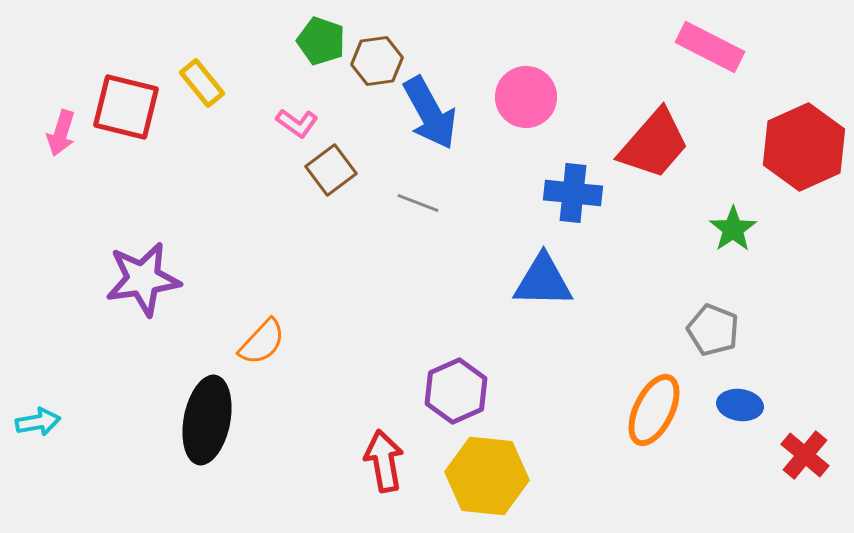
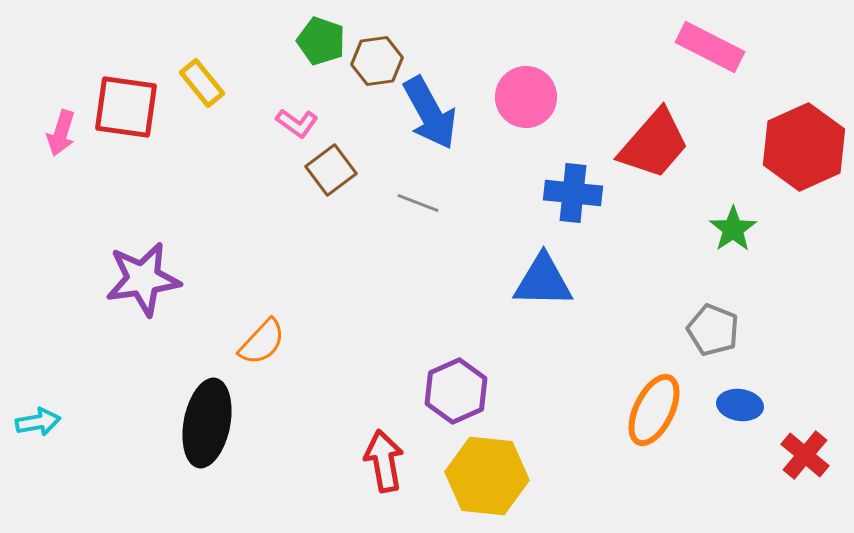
red square: rotated 6 degrees counterclockwise
black ellipse: moved 3 px down
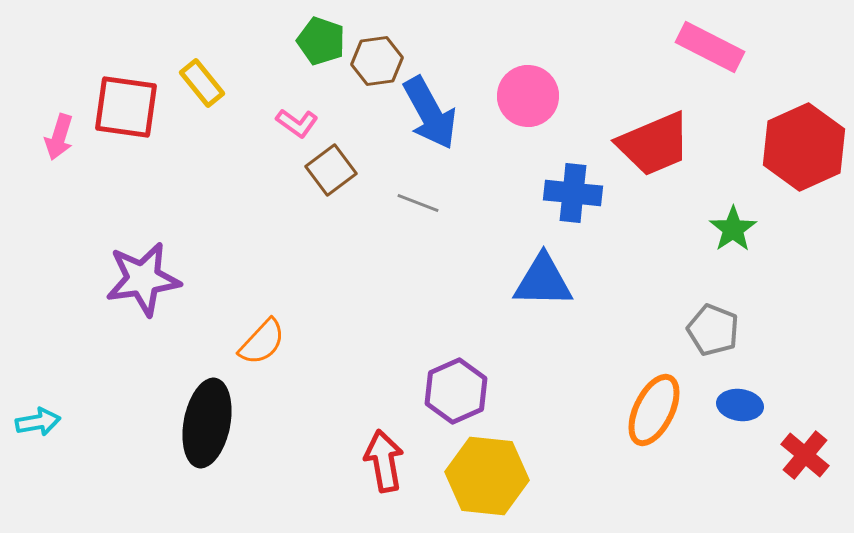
pink circle: moved 2 px right, 1 px up
pink arrow: moved 2 px left, 4 px down
red trapezoid: rotated 26 degrees clockwise
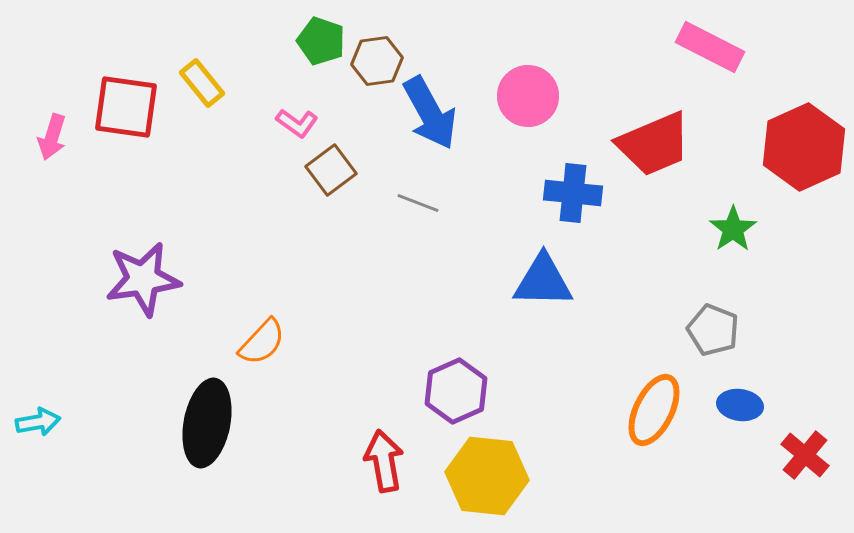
pink arrow: moved 7 px left
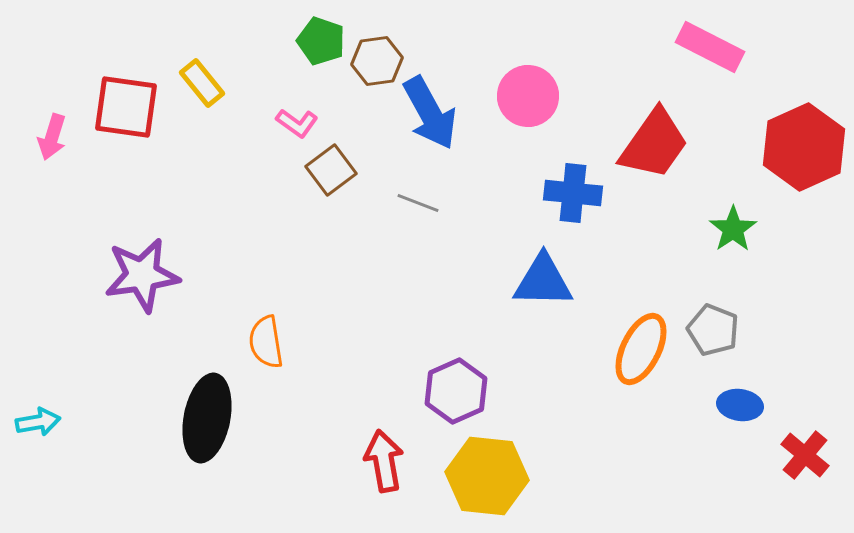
red trapezoid: rotated 32 degrees counterclockwise
purple star: moved 1 px left, 4 px up
orange semicircle: moved 4 px right; rotated 128 degrees clockwise
orange ellipse: moved 13 px left, 61 px up
black ellipse: moved 5 px up
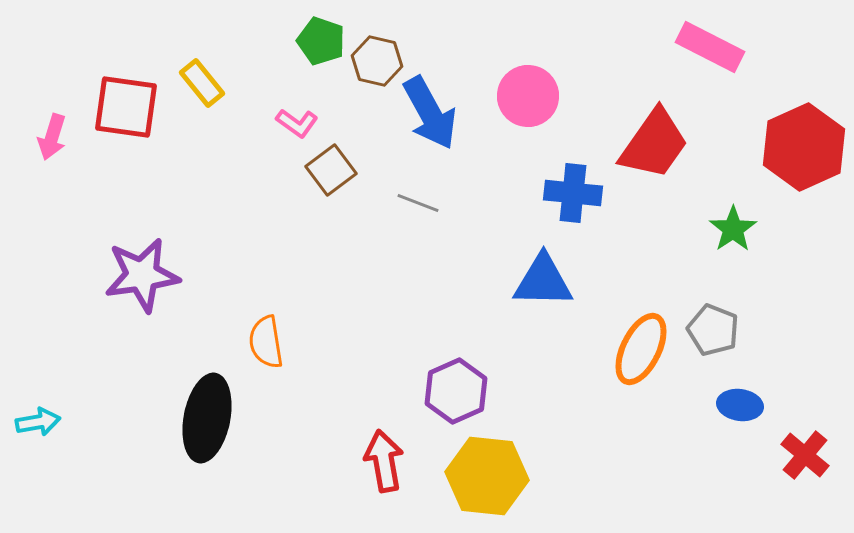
brown hexagon: rotated 21 degrees clockwise
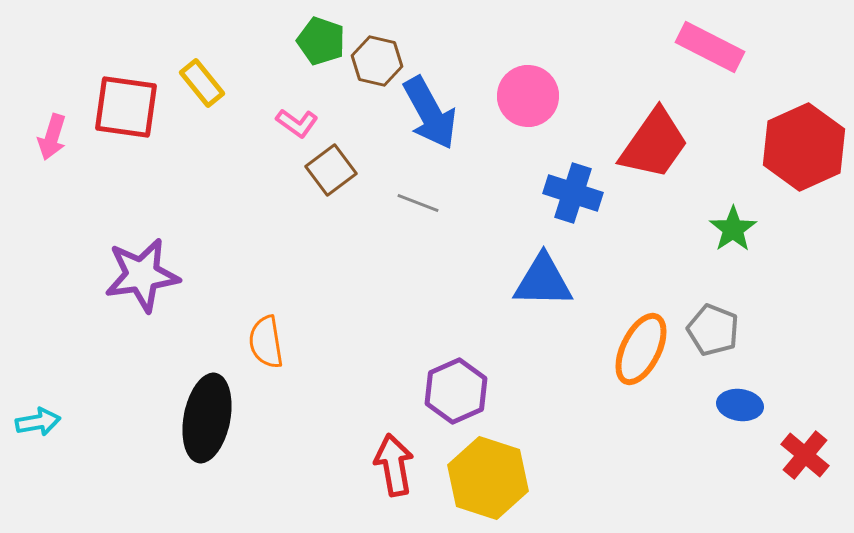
blue cross: rotated 12 degrees clockwise
red arrow: moved 10 px right, 4 px down
yellow hexagon: moved 1 px right, 2 px down; rotated 12 degrees clockwise
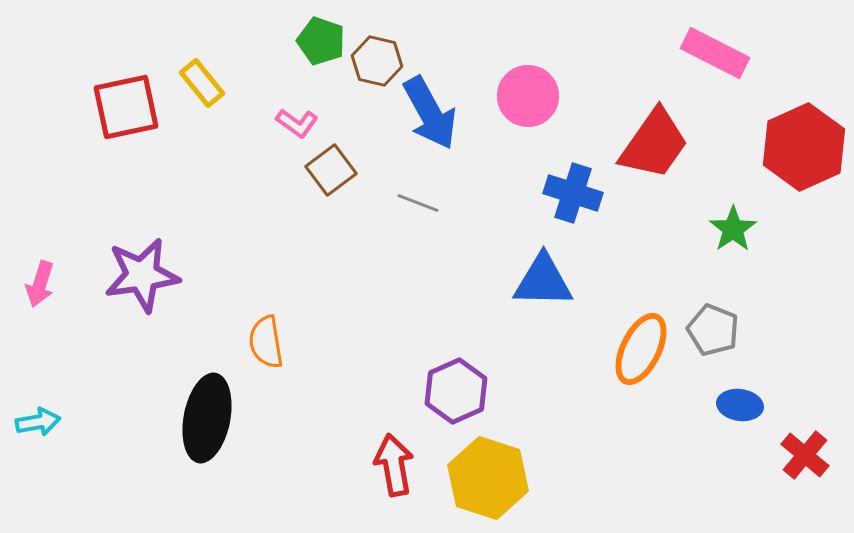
pink rectangle: moved 5 px right, 6 px down
red square: rotated 20 degrees counterclockwise
pink arrow: moved 12 px left, 147 px down
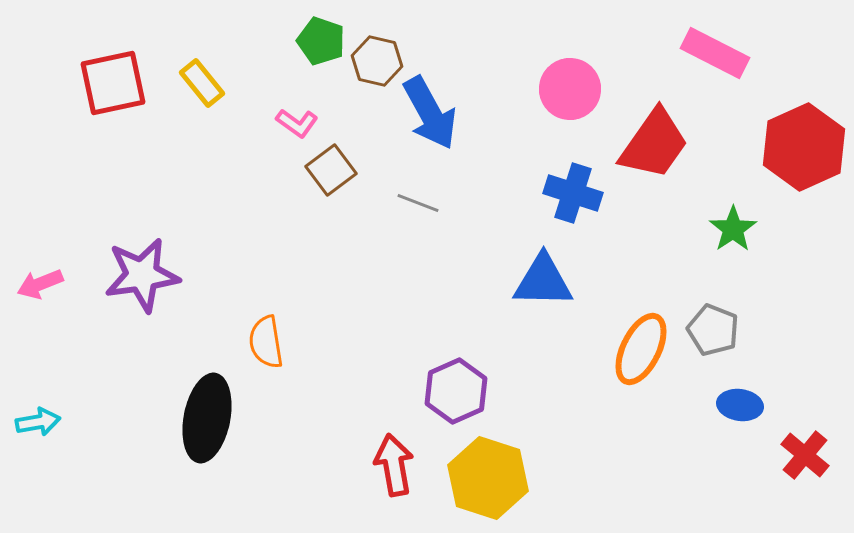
pink circle: moved 42 px right, 7 px up
red square: moved 13 px left, 24 px up
pink arrow: rotated 51 degrees clockwise
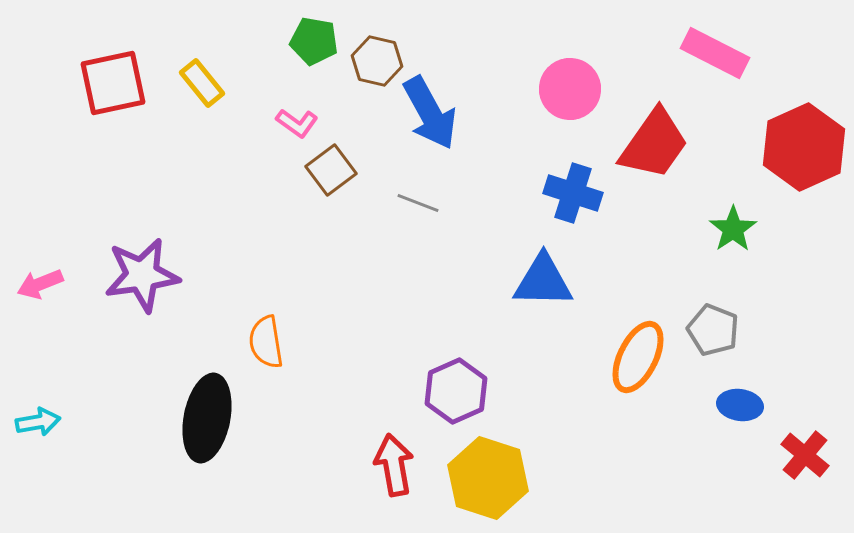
green pentagon: moved 7 px left; rotated 9 degrees counterclockwise
orange ellipse: moved 3 px left, 8 px down
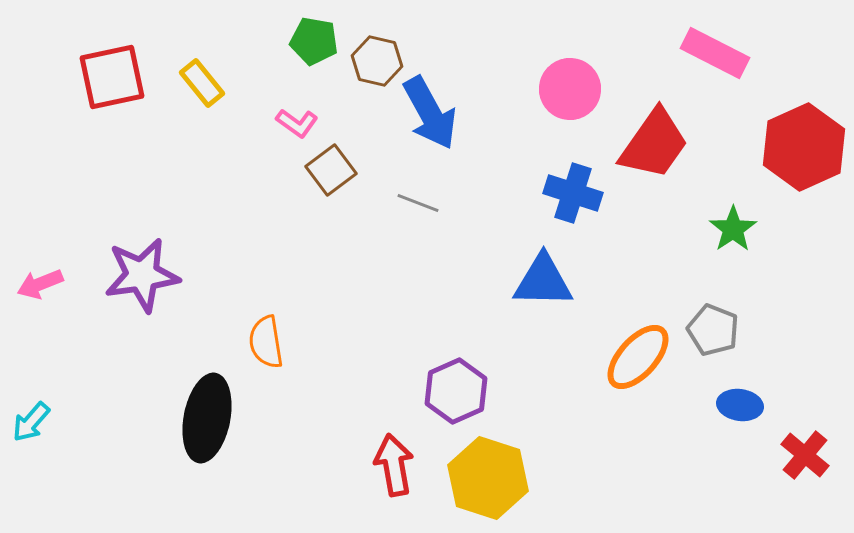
red square: moved 1 px left, 6 px up
orange ellipse: rotated 16 degrees clockwise
cyan arrow: moved 7 px left; rotated 141 degrees clockwise
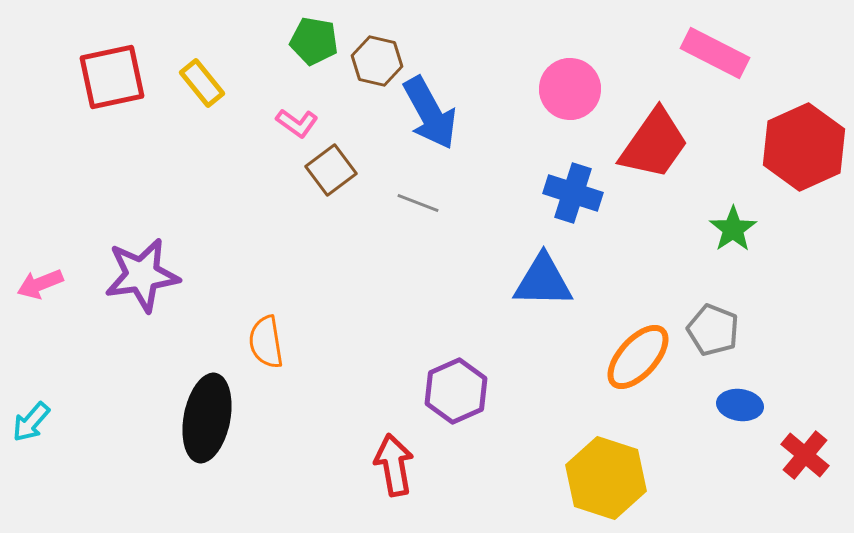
yellow hexagon: moved 118 px right
